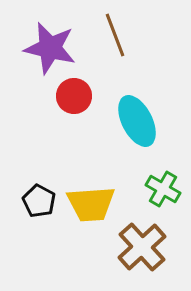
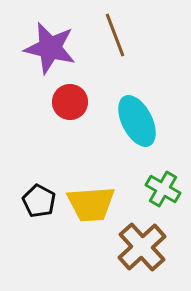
red circle: moved 4 px left, 6 px down
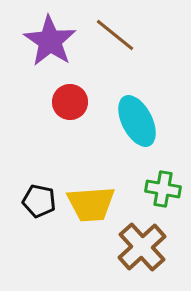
brown line: rotated 30 degrees counterclockwise
purple star: moved 7 px up; rotated 20 degrees clockwise
green cross: rotated 20 degrees counterclockwise
black pentagon: rotated 16 degrees counterclockwise
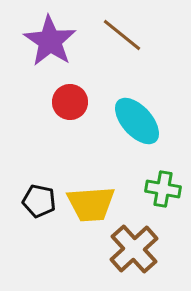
brown line: moved 7 px right
cyan ellipse: rotated 15 degrees counterclockwise
brown cross: moved 8 px left, 2 px down
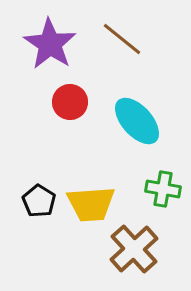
brown line: moved 4 px down
purple star: moved 3 px down
black pentagon: rotated 20 degrees clockwise
